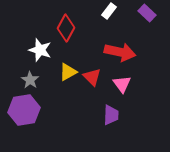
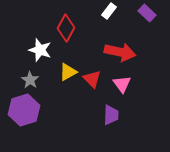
red triangle: moved 2 px down
purple hexagon: rotated 8 degrees counterclockwise
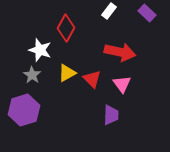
yellow triangle: moved 1 px left, 1 px down
gray star: moved 2 px right, 5 px up
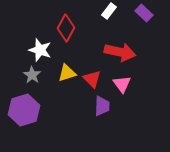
purple rectangle: moved 3 px left
yellow triangle: rotated 12 degrees clockwise
purple trapezoid: moved 9 px left, 9 px up
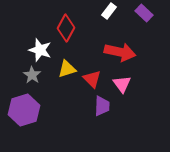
yellow triangle: moved 4 px up
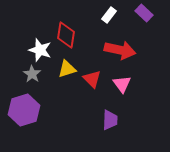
white rectangle: moved 4 px down
red diamond: moved 7 px down; rotated 20 degrees counterclockwise
red arrow: moved 2 px up
gray star: moved 1 px up
purple trapezoid: moved 8 px right, 14 px down
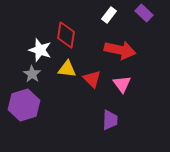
yellow triangle: rotated 24 degrees clockwise
purple hexagon: moved 5 px up
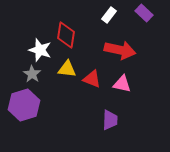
red triangle: rotated 24 degrees counterclockwise
pink triangle: rotated 42 degrees counterclockwise
